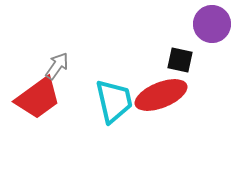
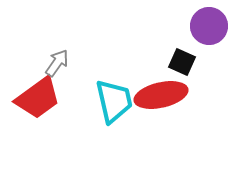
purple circle: moved 3 px left, 2 px down
black square: moved 2 px right, 2 px down; rotated 12 degrees clockwise
gray arrow: moved 3 px up
red ellipse: rotated 9 degrees clockwise
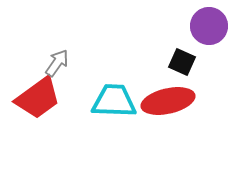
red ellipse: moved 7 px right, 6 px down
cyan trapezoid: rotated 75 degrees counterclockwise
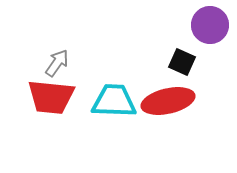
purple circle: moved 1 px right, 1 px up
red trapezoid: moved 13 px right, 1 px up; rotated 42 degrees clockwise
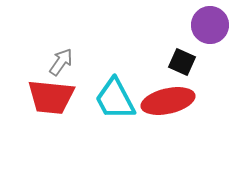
gray arrow: moved 4 px right, 1 px up
cyan trapezoid: moved 1 px right, 2 px up; rotated 120 degrees counterclockwise
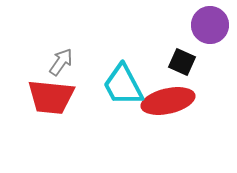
cyan trapezoid: moved 8 px right, 14 px up
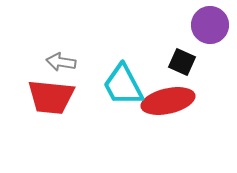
gray arrow: rotated 116 degrees counterclockwise
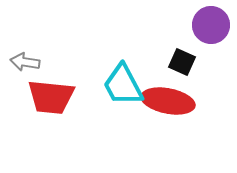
purple circle: moved 1 px right
gray arrow: moved 36 px left
red ellipse: rotated 24 degrees clockwise
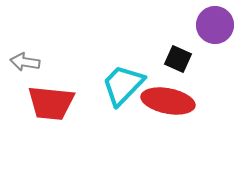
purple circle: moved 4 px right
black square: moved 4 px left, 3 px up
cyan trapezoid: rotated 72 degrees clockwise
red trapezoid: moved 6 px down
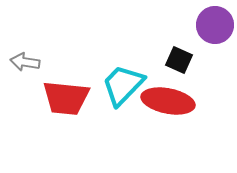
black square: moved 1 px right, 1 px down
red trapezoid: moved 15 px right, 5 px up
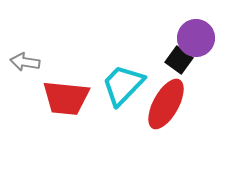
purple circle: moved 19 px left, 13 px down
black square: rotated 12 degrees clockwise
red ellipse: moved 2 px left, 3 px down; rotated 72 degrees counterclockwise
